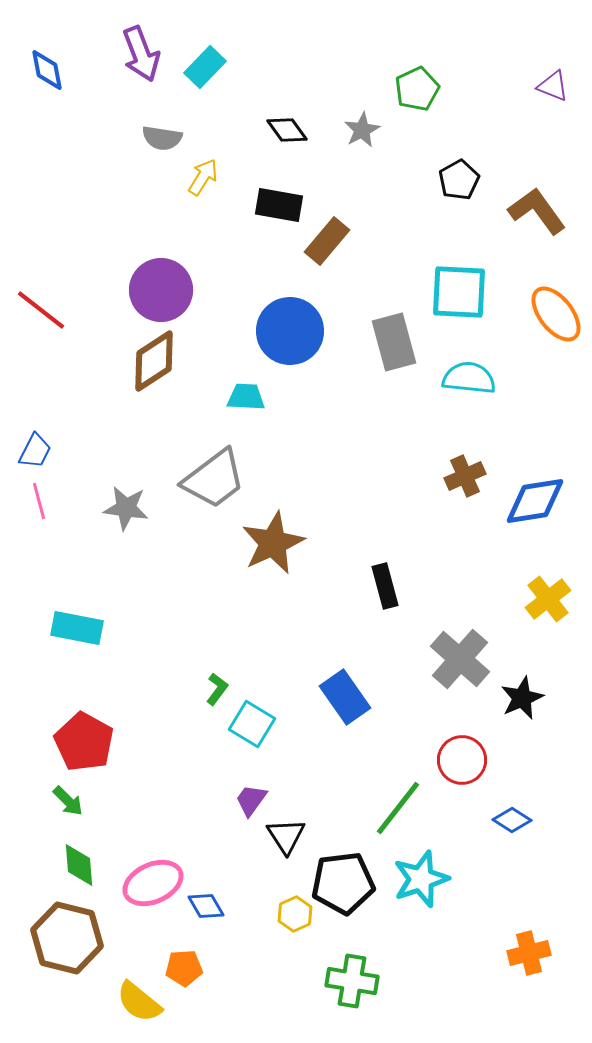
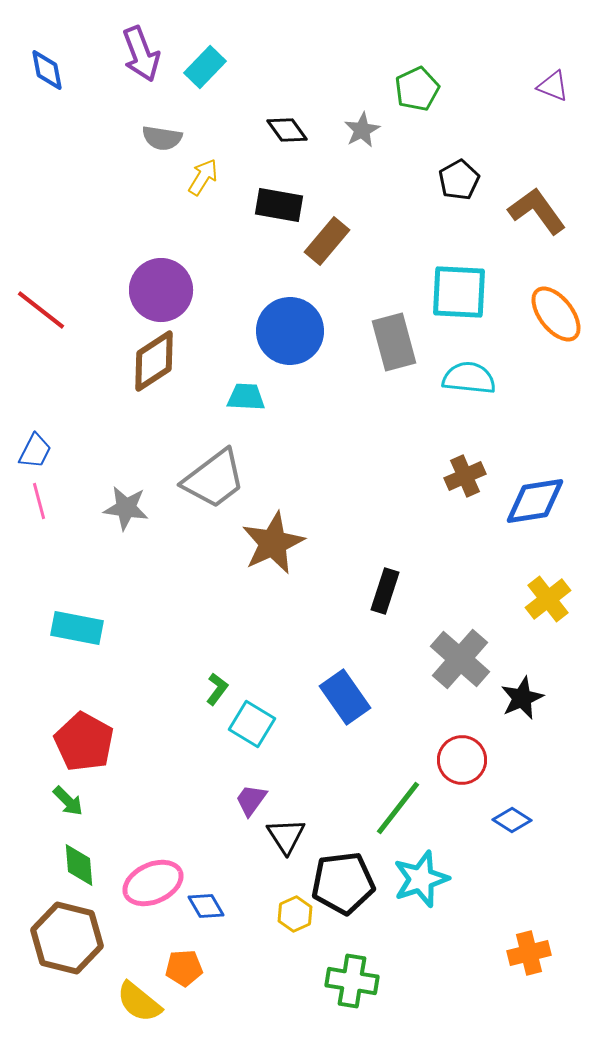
black rectangle at (385, 586): moved 5 px down; rotated 33 degrees clockwise
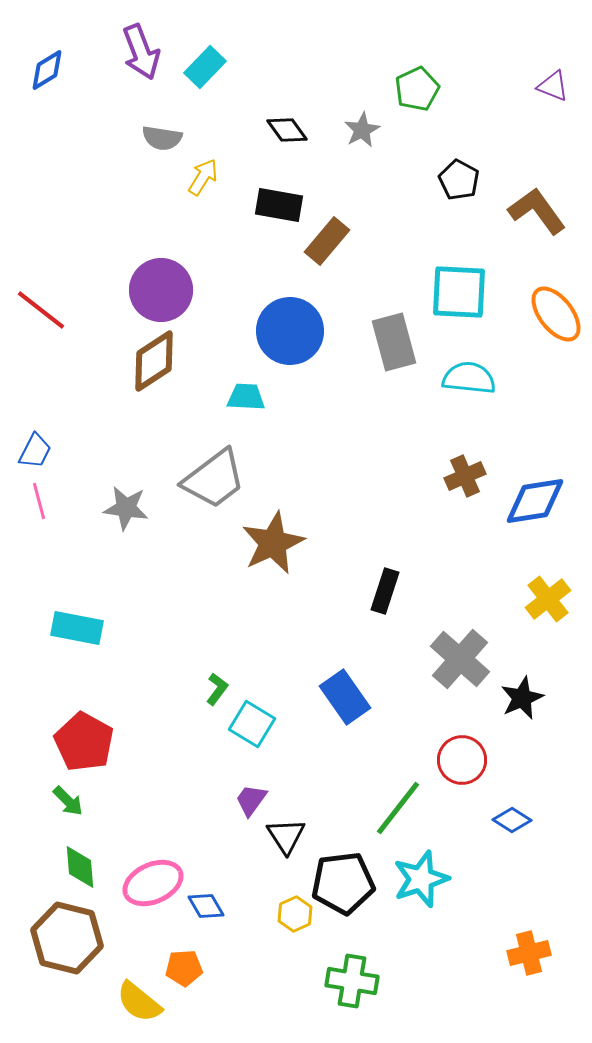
purple arrow at (141, 54): moved 2 px up
blue diamond at (47, 70): rotated 69 degrees clockwise
black pentagon at (459, 180): rotated 15 degrees counterclockwise
green diamond at (79, 865): moved 1 px right, 2 px down
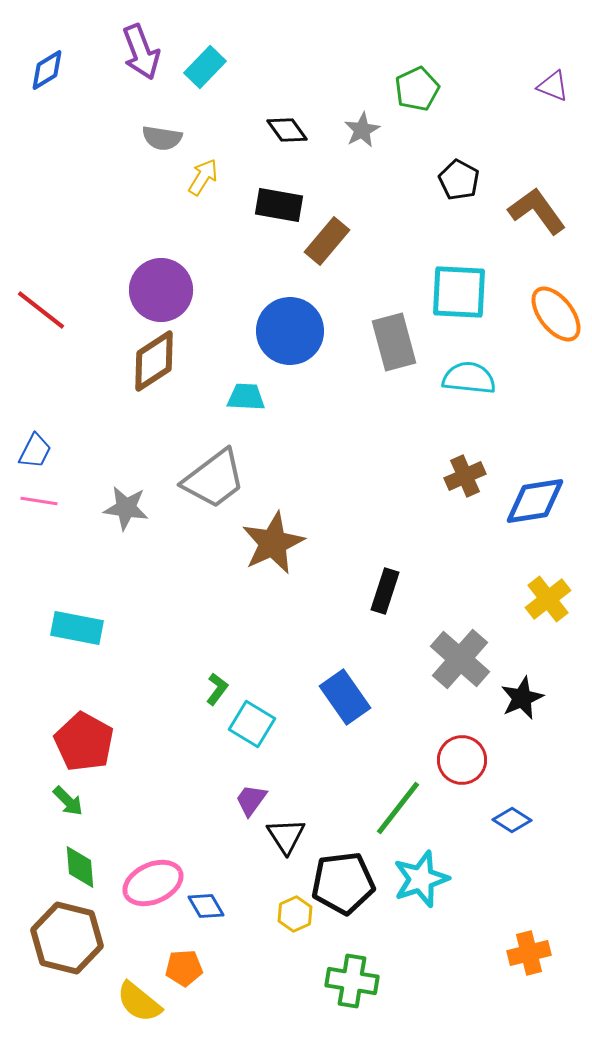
pink line at (39, 501): rotated 66 degrees counterclockwise
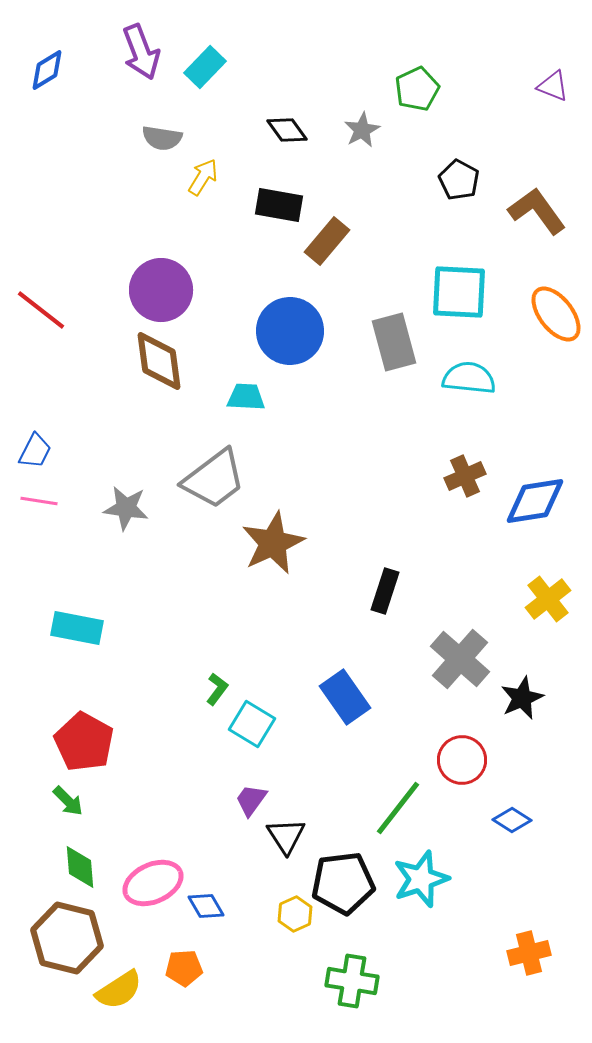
brown diamond at (154, 361): moved 5 px right; rotated 64 degrees counterclockwise
yellow semicircle at (139, 1002): moved 20 px left, 12 px up; rotated 72 degrees counterclockwise
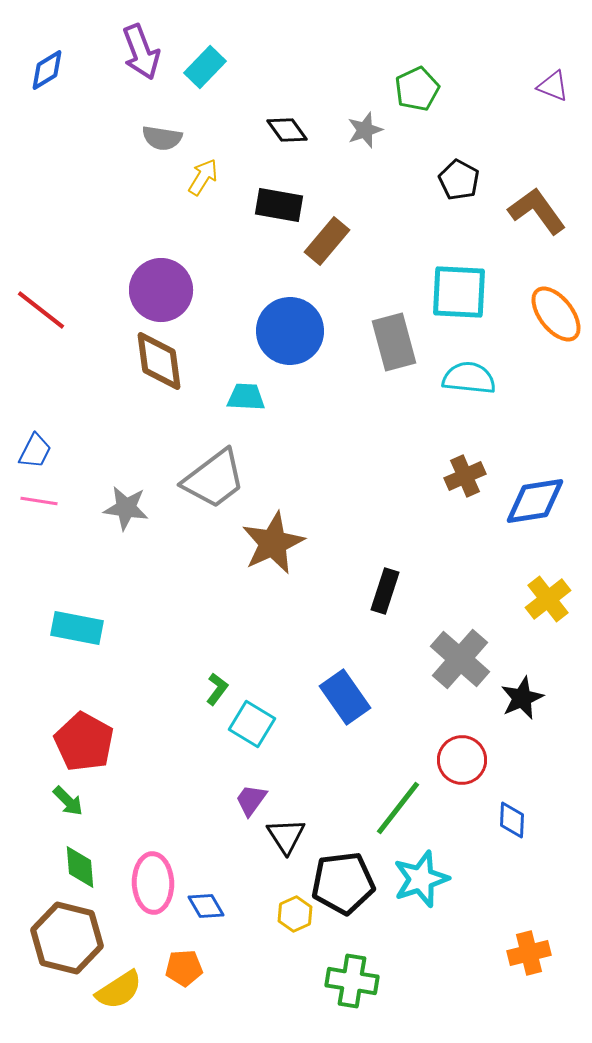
gray star at (362, 130): moved 3 px right; rotated 9 degrees clockwise
blue diamond at (512, 820): rotated 60 degrees clockwise
pink ellipse at (153, 883): rotated 68 degrees counterclockwise
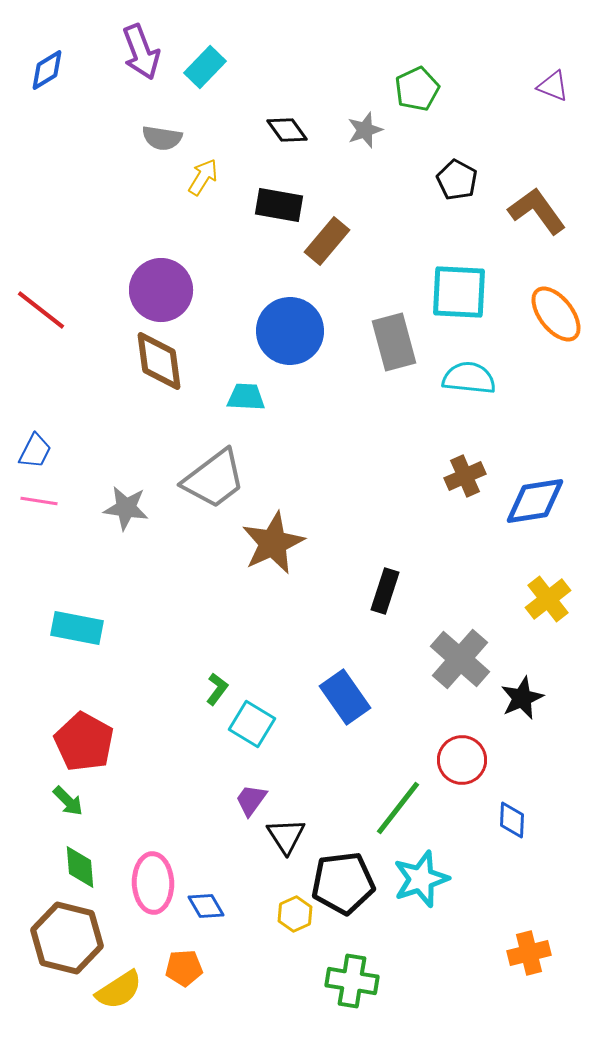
black pentagon at (459, 180): moved 2 px left
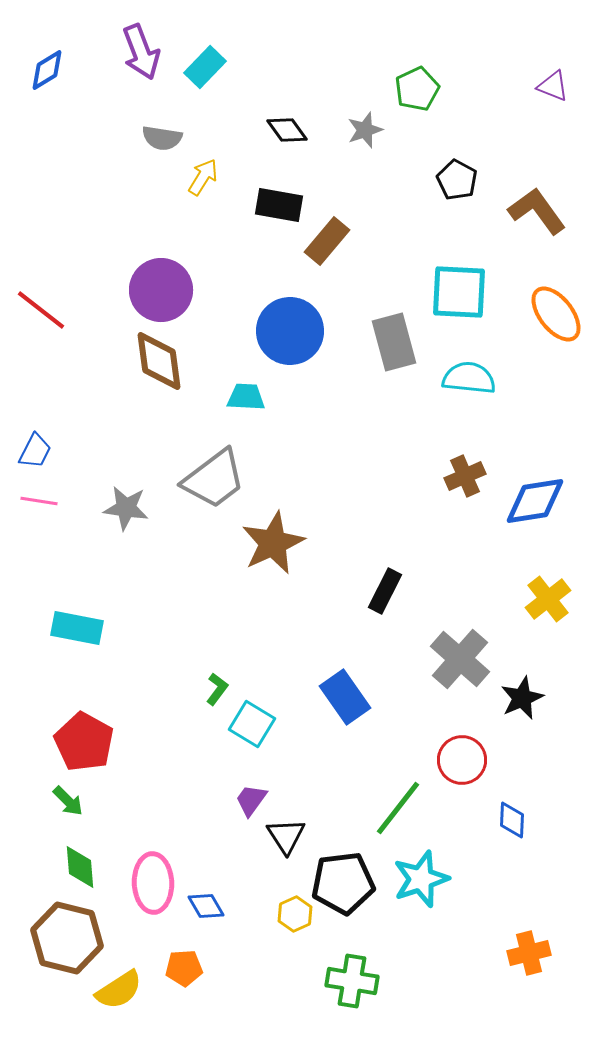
black rectangle at (385, 591): rotated 9 degrees clockwise
